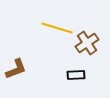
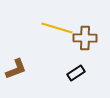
brown cross: moved 2 px left, 5 px up; rotated 35 degrees clockwise
black rectangle: moved 2 px up; rotated 30 degrees counterclockwise
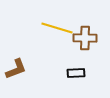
black rectangle: rotated 30 degrees clockwise
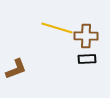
brown cross: moved 1 px right, 2 px up
black rectangle: moved 11 px right, 14 px up
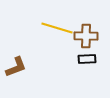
brown L-shape: moved 2 px up
